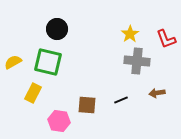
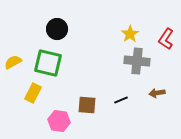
red L-shape: rotated 55 degrees clockwise
green square: moved 1 px down
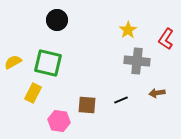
black circle: moved 9 px up
yellow star: moved 2 px left, 4 px up
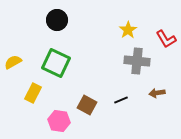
red L-shape: rotated 65 degrees counterclockwise
green square: moved 8 px right; rotated 12 degrees clockwise
brown square: rotated 24 degrees clockwise
